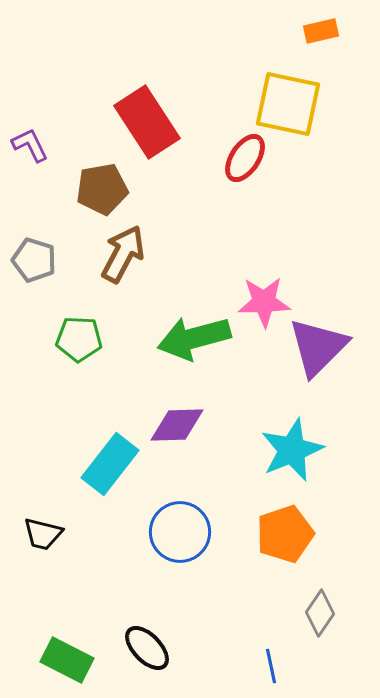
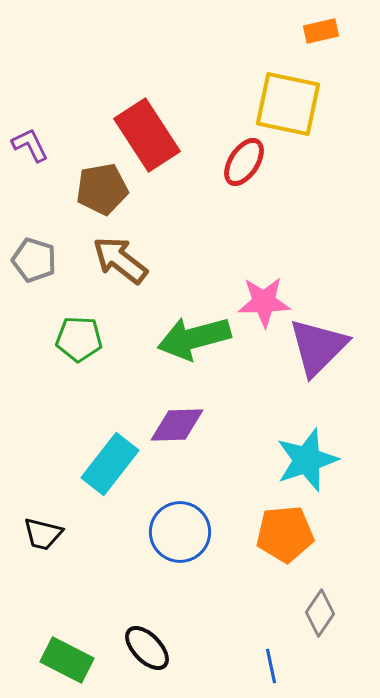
red rectangle: moved 13 px down
red ellipse: moved 1 px left, 4 px down
brown arrow: moved 3 px left, 6 px down; rotated 80 degrees counterclockwise
cyan star: moved 15 px right, 10 px down; rotated 4 degrees clockwise
orange pentagon: rotated 14 degrees clockwise
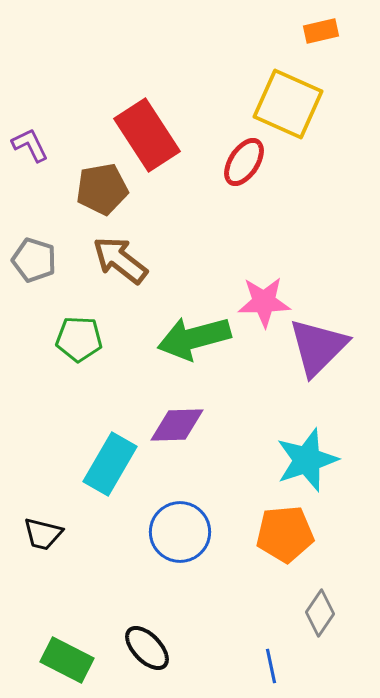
yellow square: rotated 12 degrees clockwise
cyan rectangle: rotated 8 degrees counterclockwise
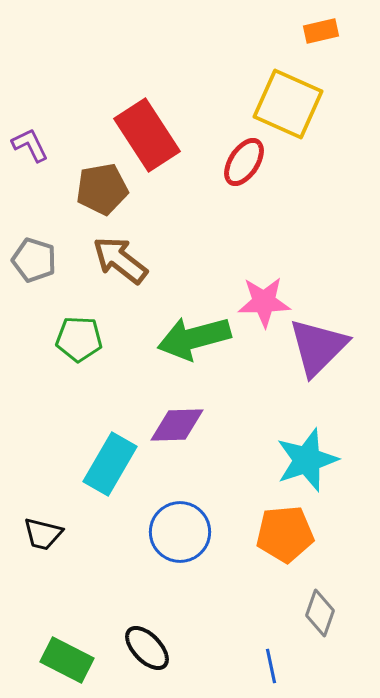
gray diamond: rotated 15 degrees counterclockwise
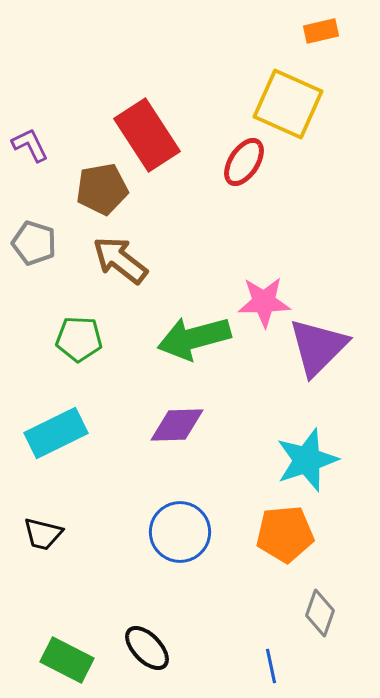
gray pentagon: moved 17 px up
cyan rectangle: moved 54 px left, 31 px up; rotated 34 degrees clockwise
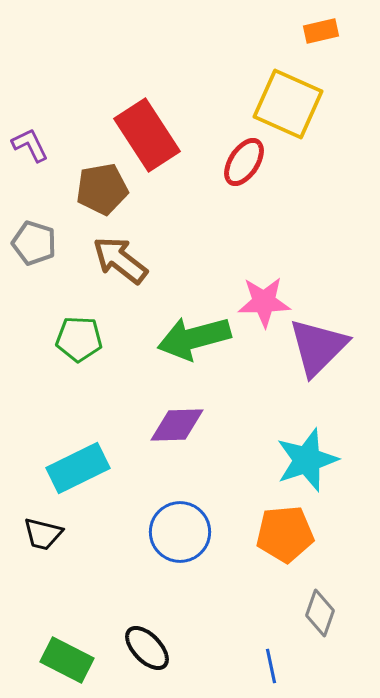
cyan rectangle: moved 22 px right, 35 px down
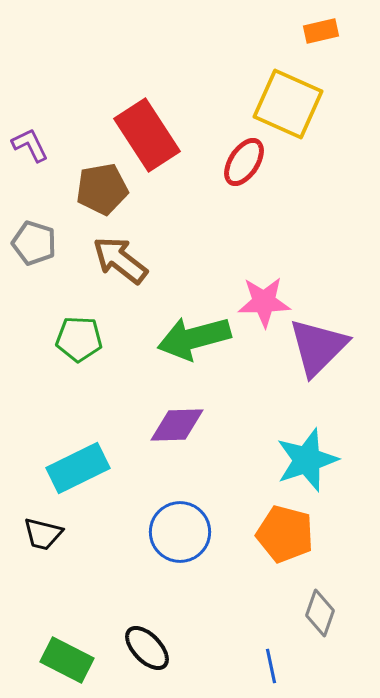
orange pentagon: rotated 20 degrees clockwise
